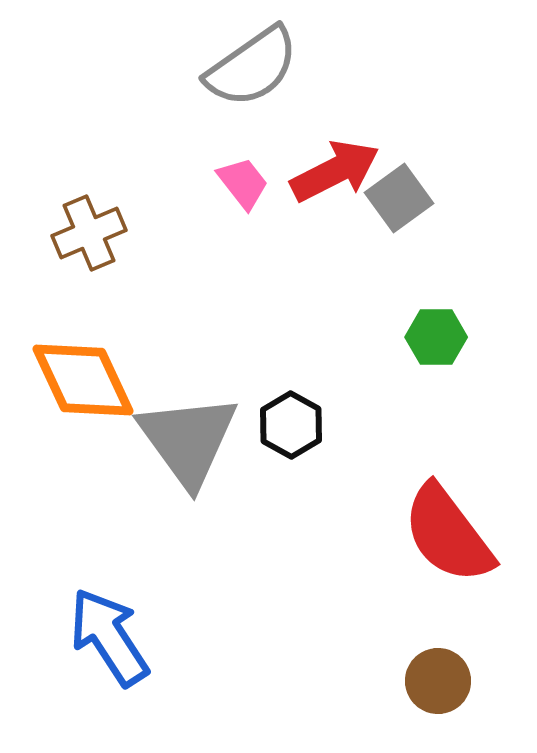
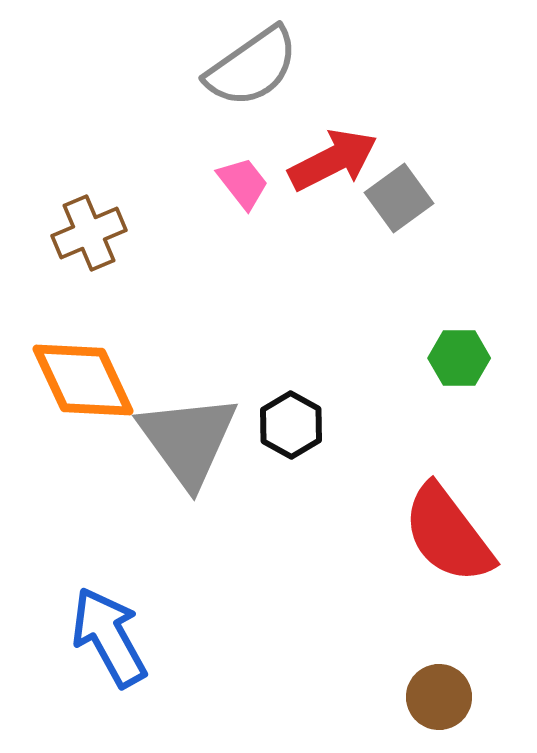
red arrow: moved 2 px left, 11 px up
green hexagon: moved 23 px right, 21 px down
blue arrow: rotated 4 degrees clockwise
brown circle: moved 1 px right, 16 px down
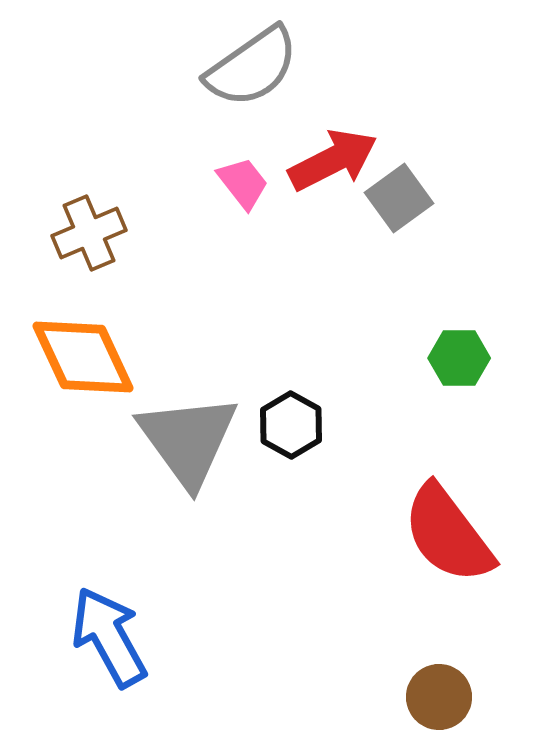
orange diamond: moved 23 px up
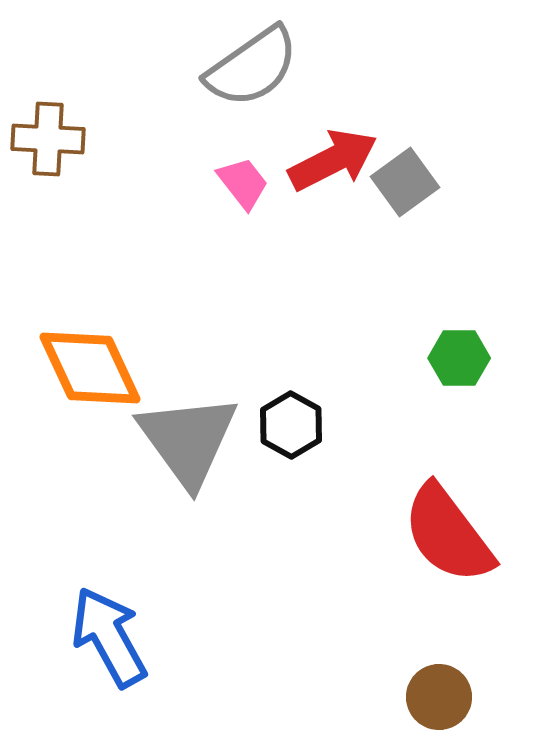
gray square: moved 6 px right, 16 px up
brown cross: moved 41 px left, 94 px up; rotated 26 degrees clockwise
orange diamond: moved 7 px right, 11 px down
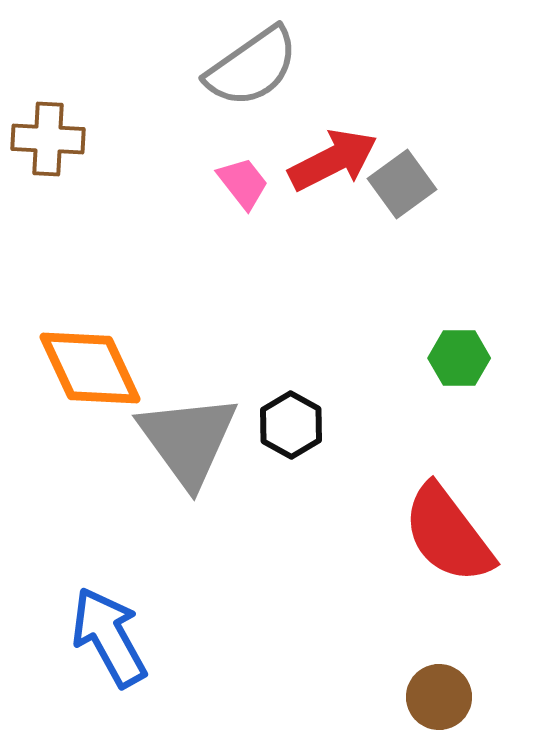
gray square: moved 3 px left, 2 px down
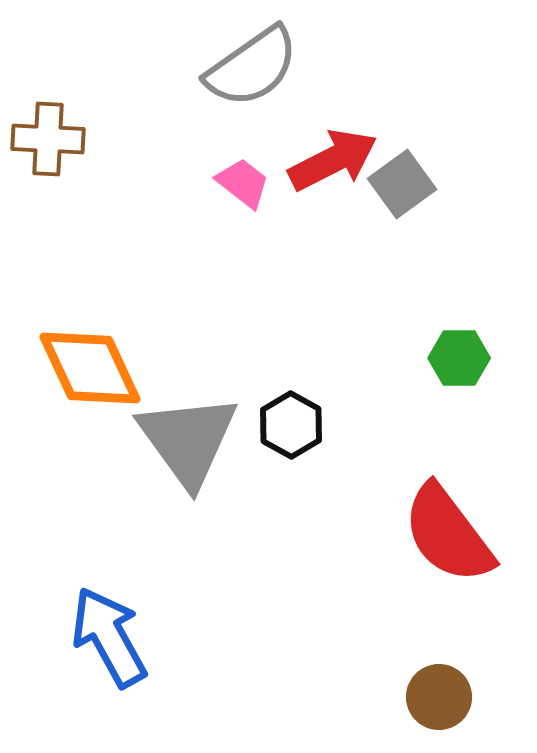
pink trapezoid: rotated 14 degrees counterclockwise
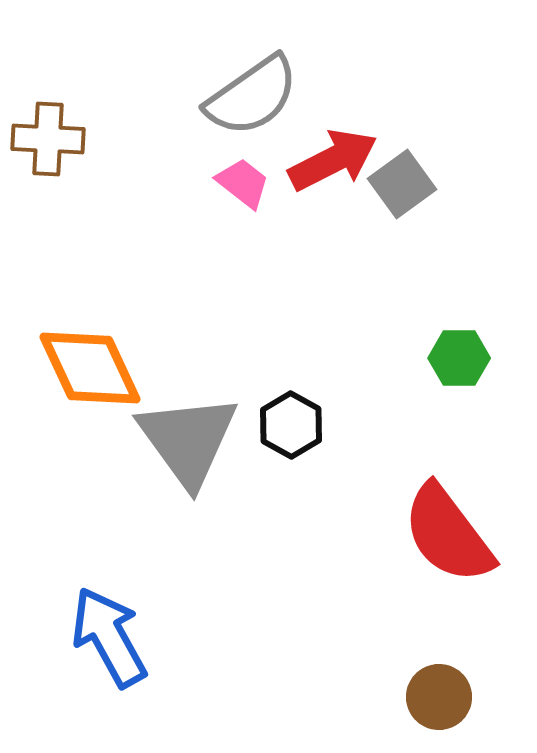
gray semicircle: moved 29 px down
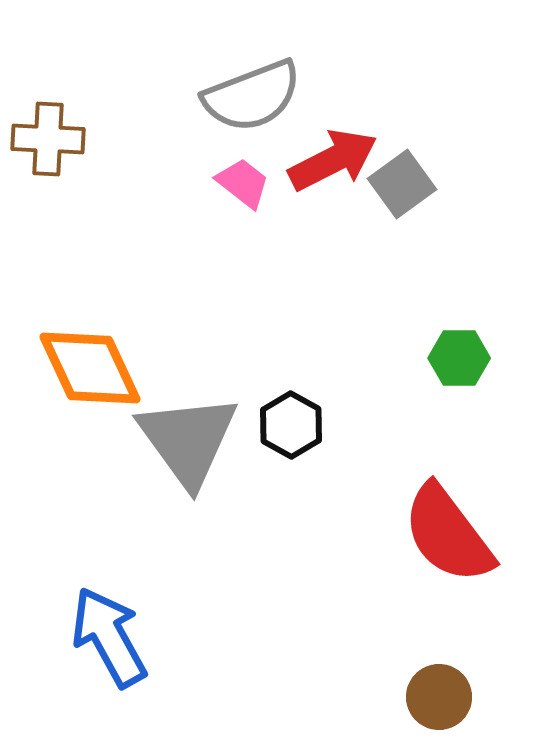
gray semicircle: rotated 14 degrees clockwise
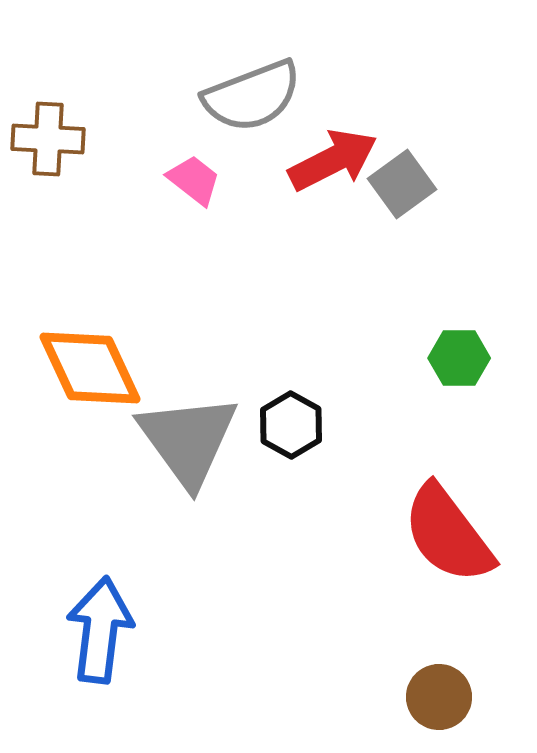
pink trapezoid: moved 49 px left, 3 px up
blue arrow: moved 9 px left, 7 px up; rotated 36 degrees clockwise
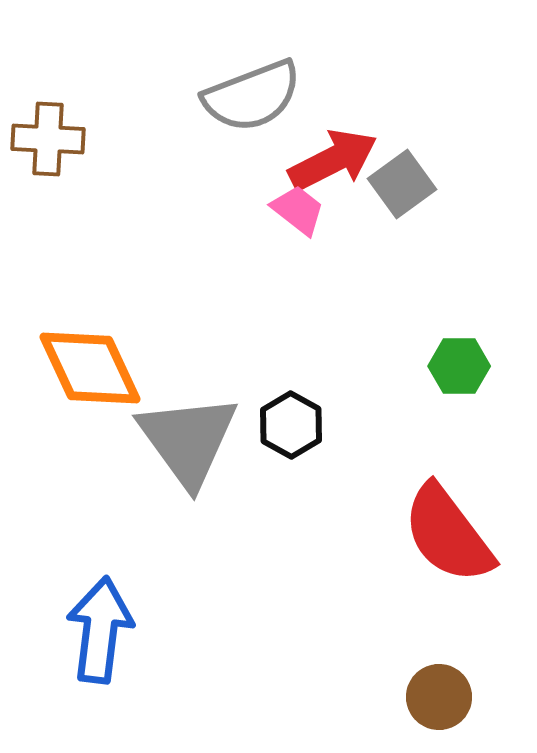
pink trapezoid: moved 104 px right, 30 px down
green hexagon: moved 8 px down
